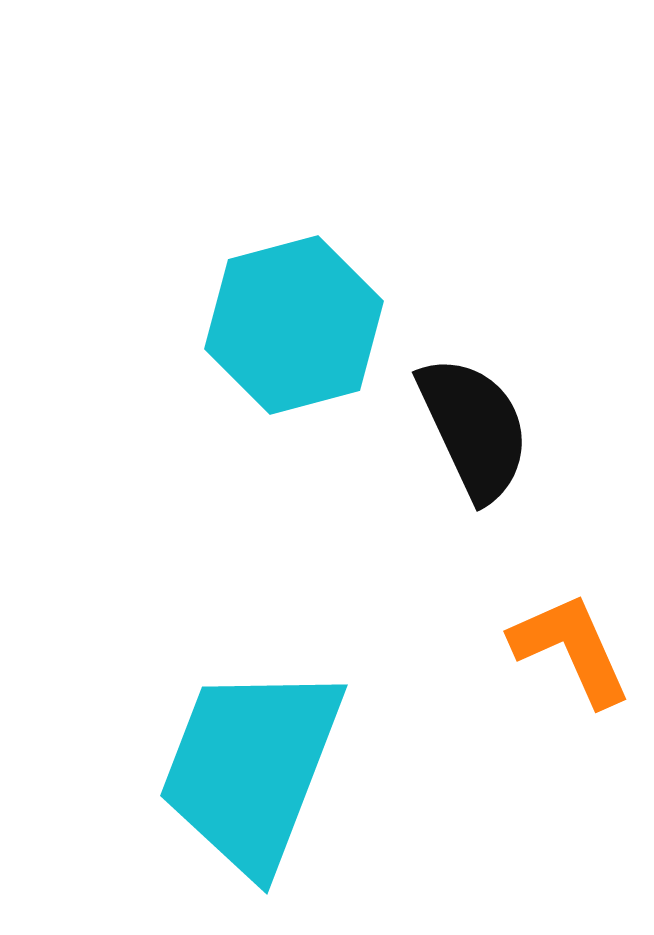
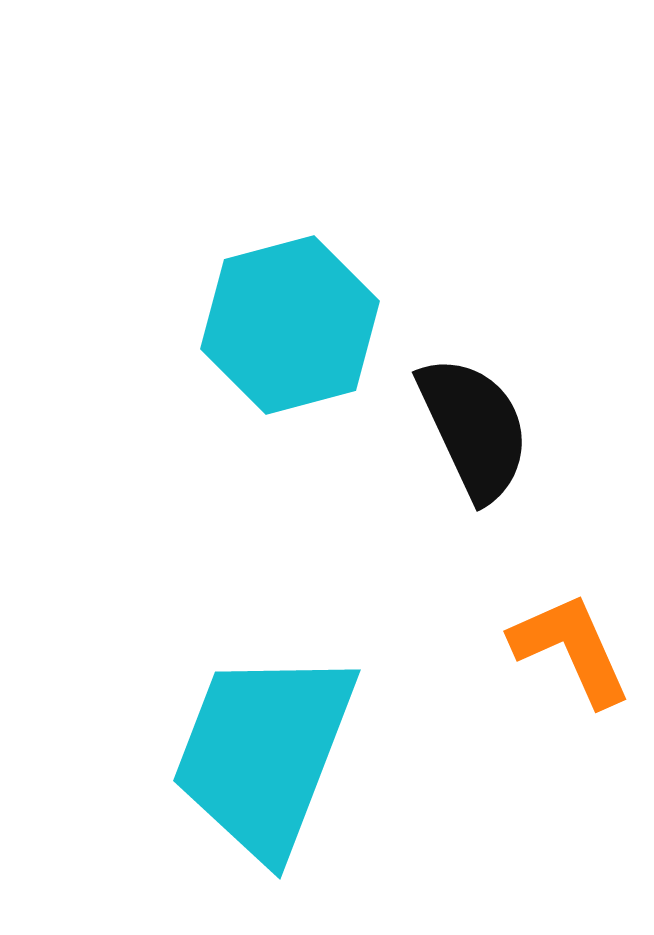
cyan hexagon: moved 4 px left
cyan trapezoid: moved 13 px right, 15 px up
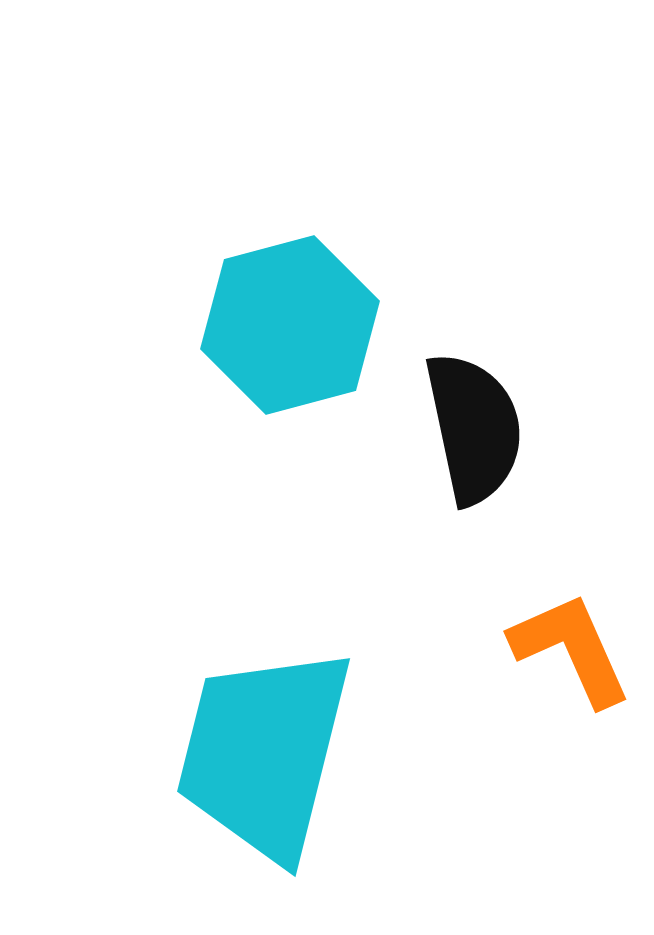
black semicircle: rotated 13 degrees clockwise
cyan trapezoid: rotated 7 degrees counterclockwise
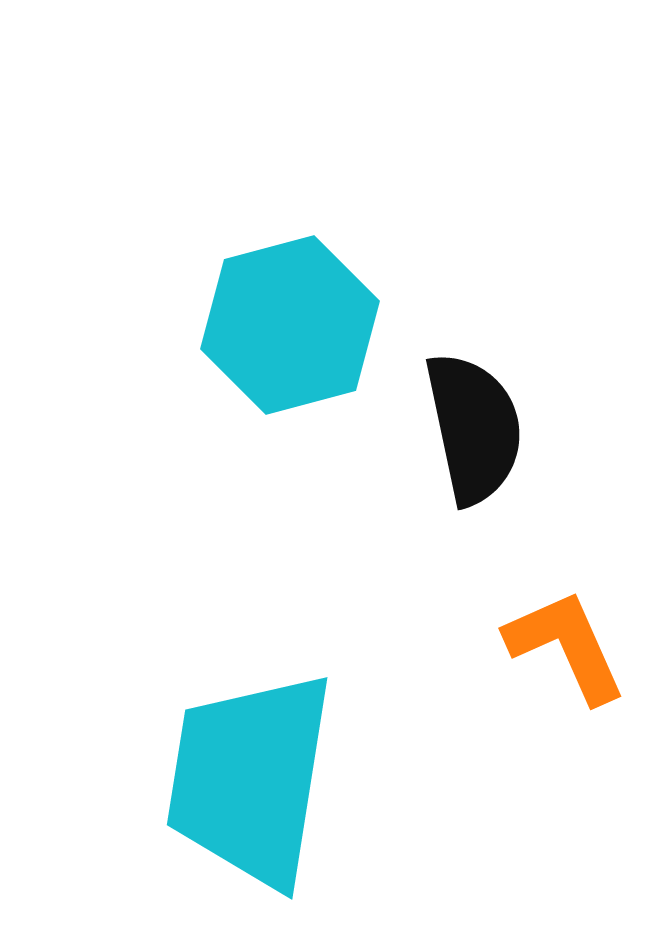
orange L-shape: moved 5 px left, 3 px up
cyan trapezoid: moved 14 px left, 26 px down; rotated 5 degrees counterclockwise
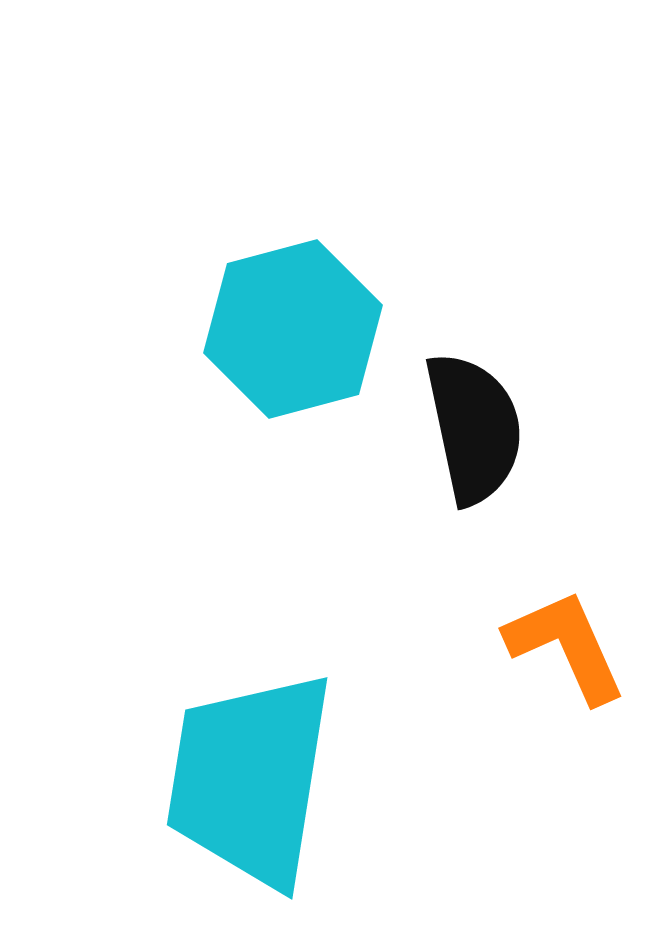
cyan hexagon: moved 3 px right, 4 px down
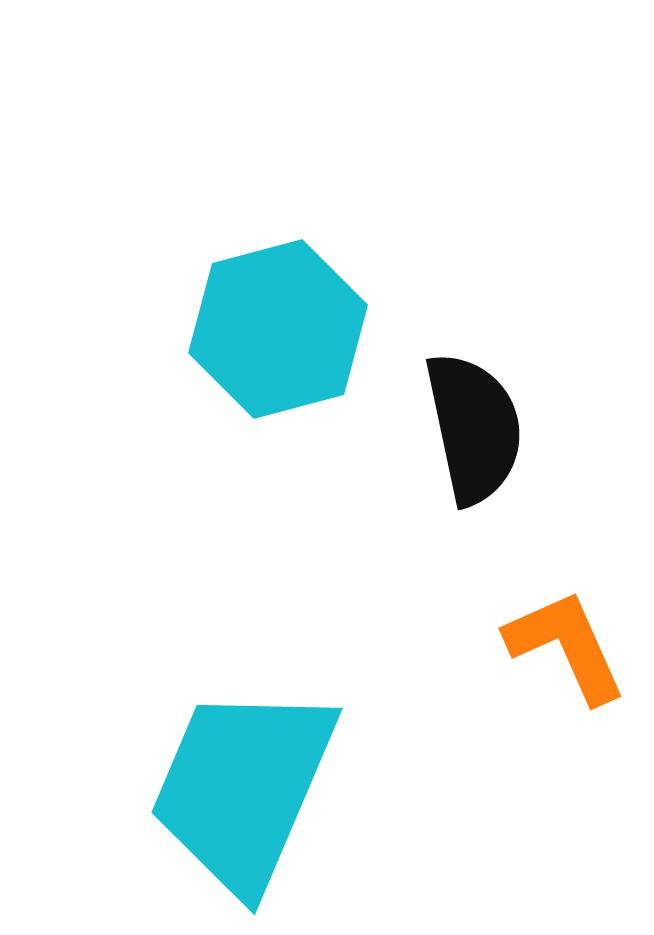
cyan hexagon: moved 15 px left
cyan trapezoid: moved 7 px left, 9 px down; rotated 14 degrees clockwise
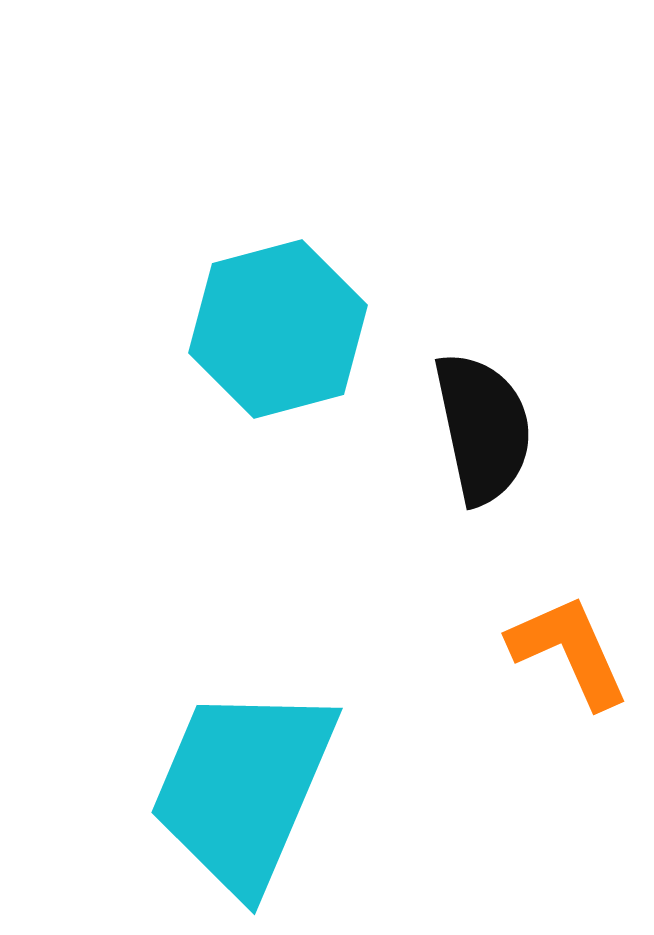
black semicircle: moved 9 px right
orange L-shape: moved 3 px right, 5 px down
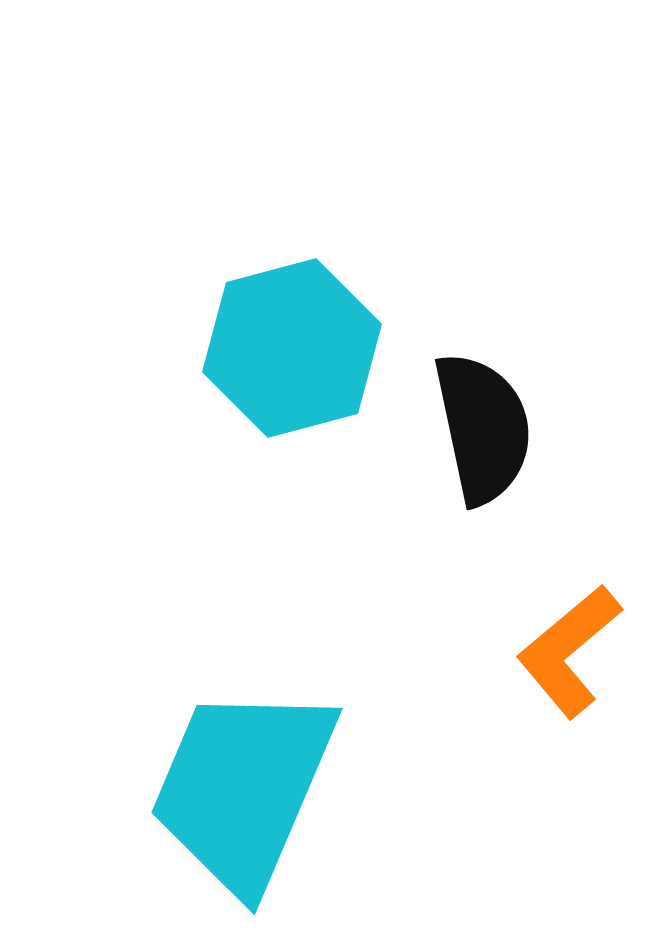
cyan hexagon: moved 14 px right, 19 px down
orange L-shape: rotated 106 degrees counterclockwise
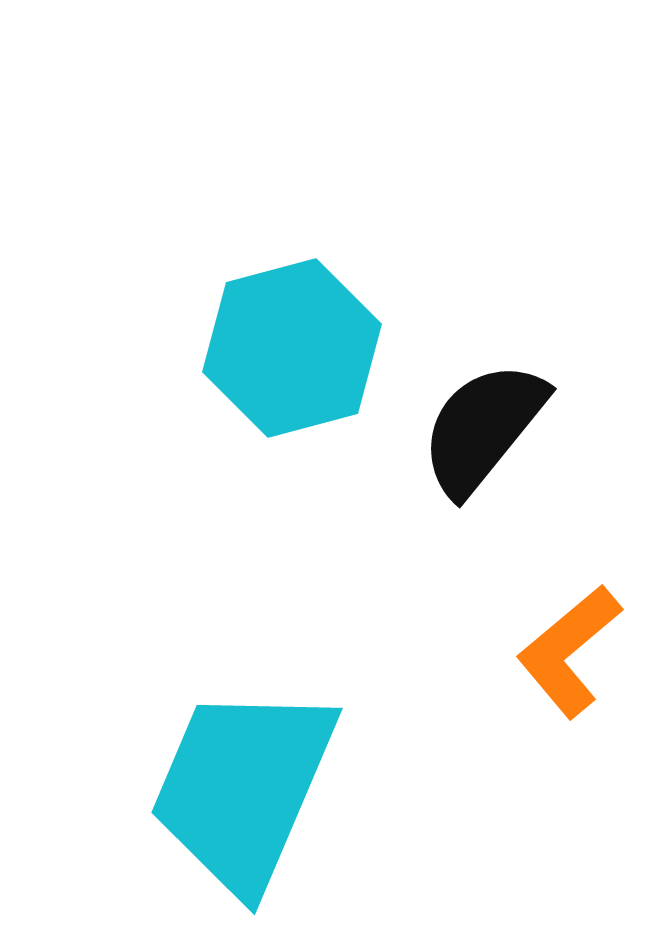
black semicircle: rotated 129 degrees counterclockwise
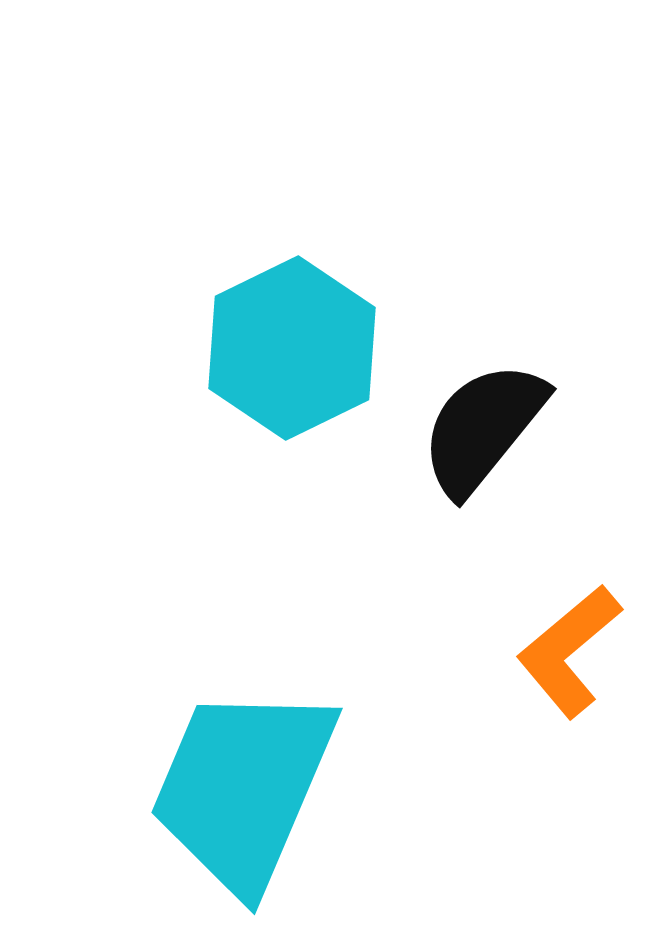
cyan hexagon: rotated 11 degrees counterclockwise
